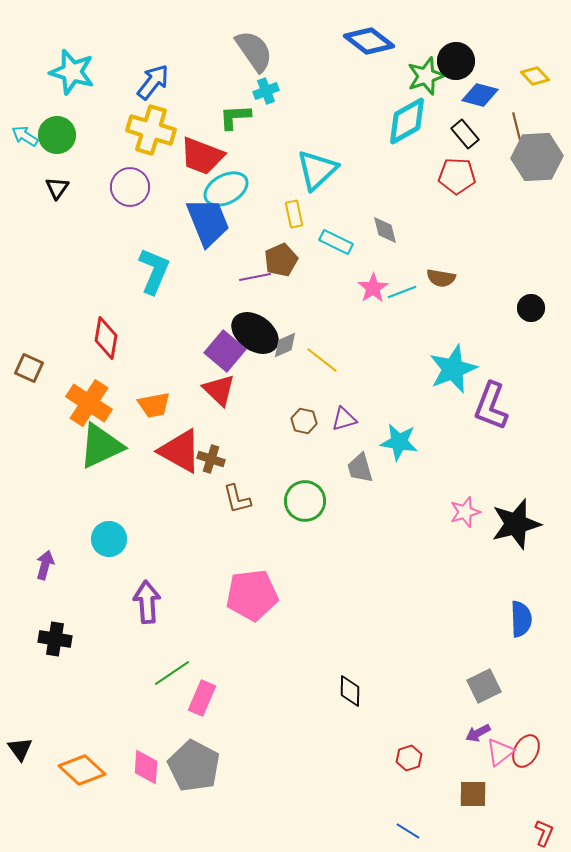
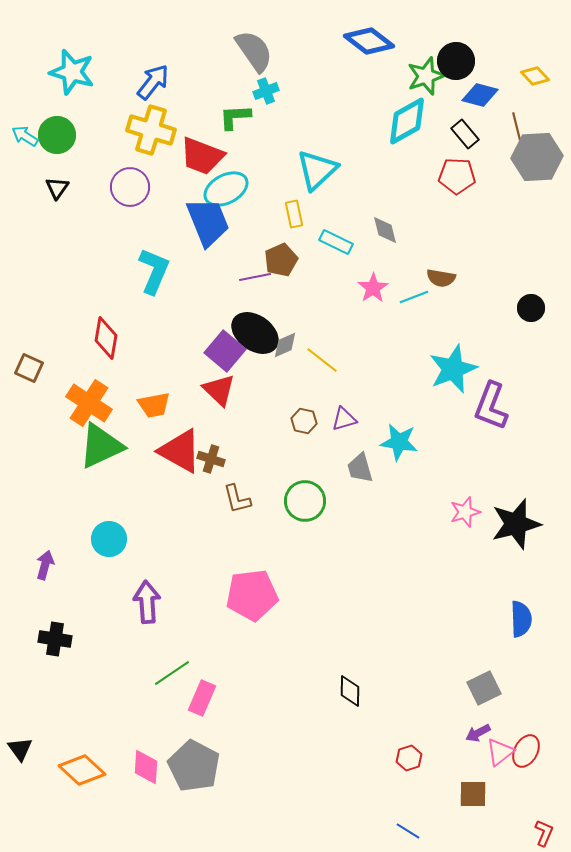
cyan line at (402, 292): moved 12 px right, 5 px down
gray square at (484, 686): moved 2 px down
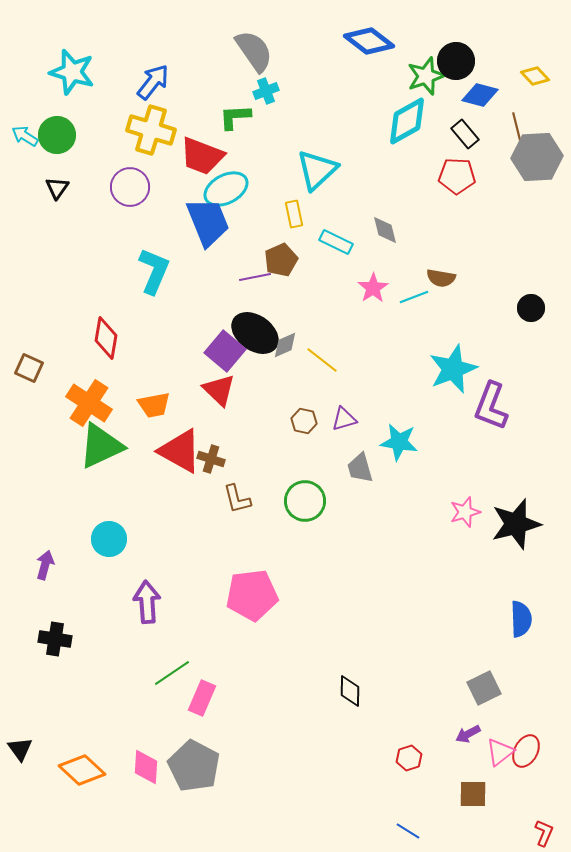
purple arrow at (478, 733): moved 10 px left, 1 px down
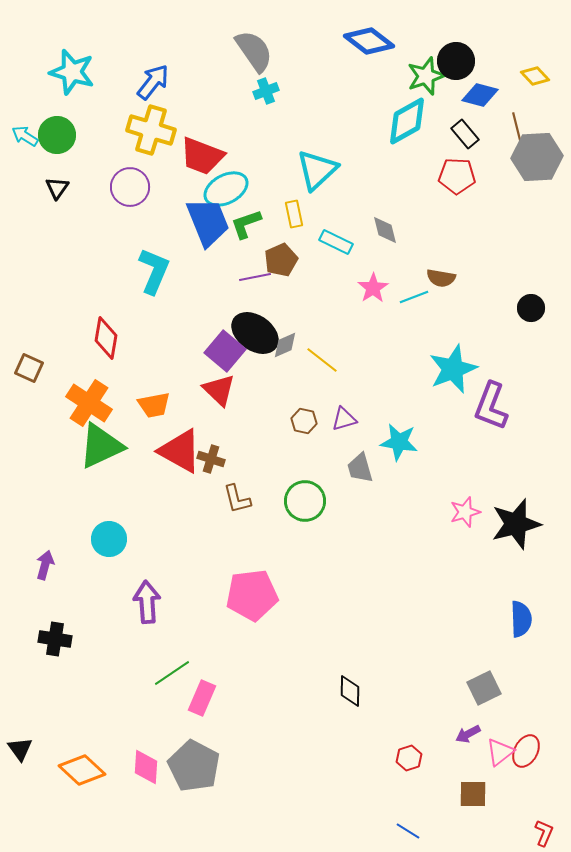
green L-shape at (235, 117): moved 11 px right, 107 px down; rotated 16 degrees counterclockwise
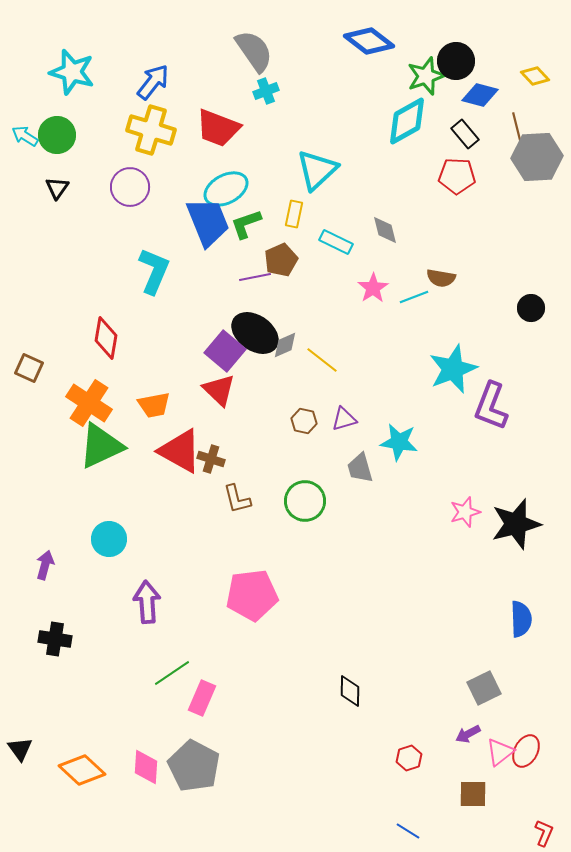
red trapezoid at (202, 156): moved 16 px right, 28 px up
yellow rectangle at (294, 214): rotated 24 degrees clockwise
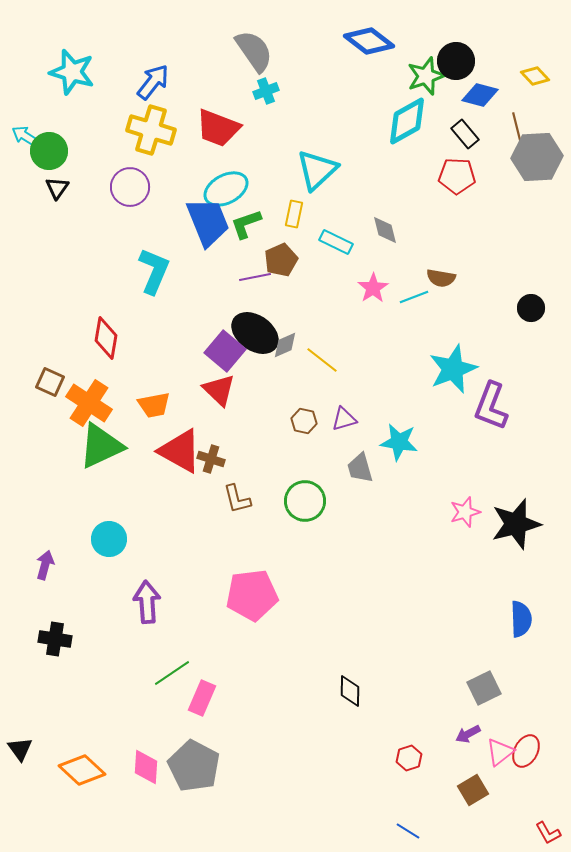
green circle at (57, 135): moved 8 px left, 16 px down
brown square at (29, 368): moved 21 px right, 14 px down
brown square at (473, 794): moved 4 px up; rotated 32 degrees counterclockwise
red L-shape at (544, 833): moved 4 px right; rotated 128 degrees clockwise
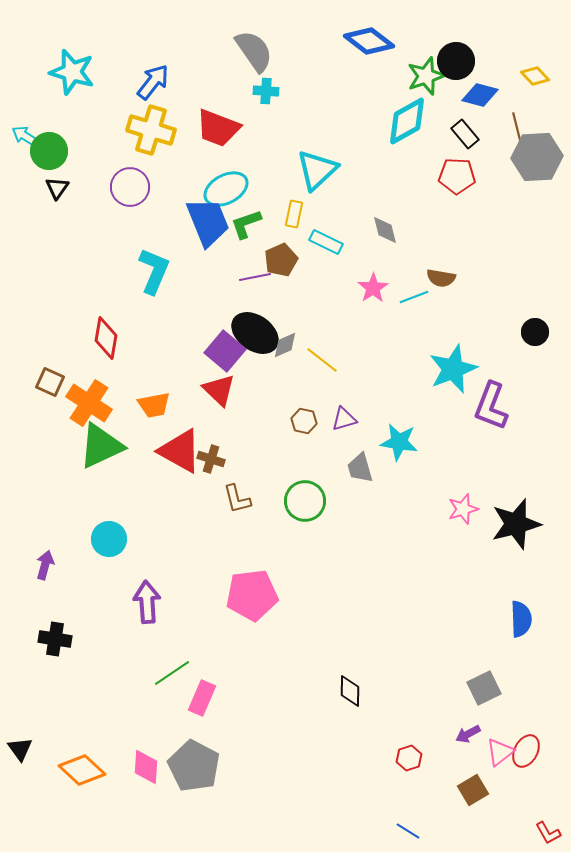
cyan cross at (266, 91): rotated 25 degrees clockwise
cyan rectangle at (336, 242): moved 10 px left
black circle at (531, 308): moved 4 px right, 24 px down
pink star at (465, 512): moved 2 px left, 3 px up
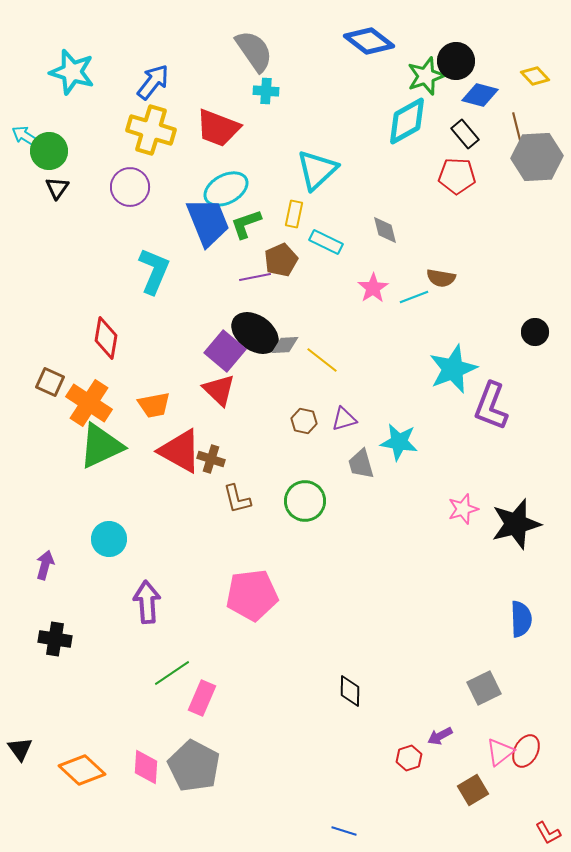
gray diamond at (285, 345): rotated 20 degrees clockwise
gray trapezoid at (360, 468): moved 1 px right, 4 px up
purple arrow at (468, 734): moved 28 px left, 2 px down
blue line at (408, 831): moved 64 px left; rotated 15 degrees counterclockwise
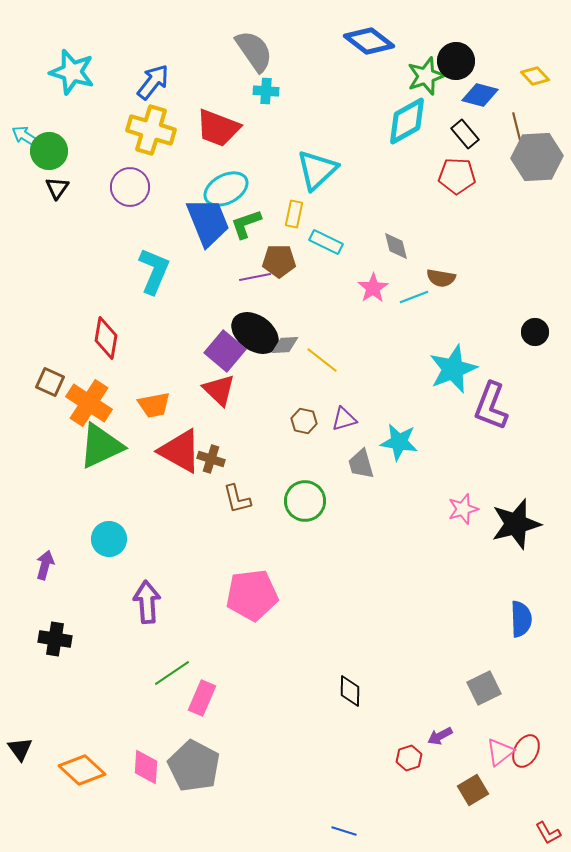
gray diamond at (385, 230): moved 11 px right, 16 px down
brown pentagon at (281, 260): moved 2 px left, 1 px down; rotated 24 degrees clockwise
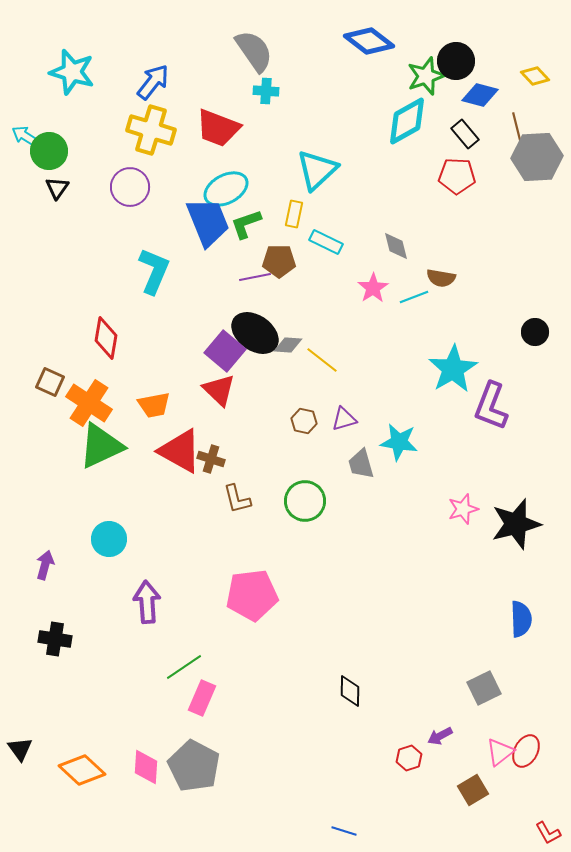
gray diamond at (285, 345): moved 3 px right; rotated 8 degrees clockwise
cyan star at (453, 369): rotated 9 degrees counterclockwise
green line at (172, 673): moved 12 px right, 6 px up
